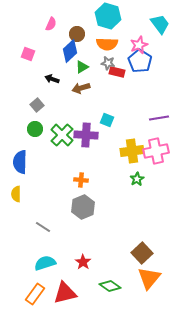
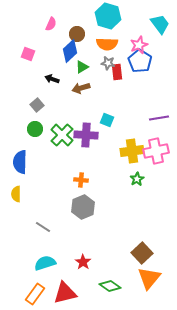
red rectangle: rotated 70 degrees clockwise
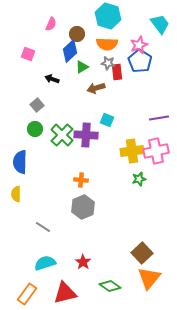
brown arrow: moved 15 px right
green star: moved 2 px right; rotated 16 degrees clockwise
orange rectangle: moved 8 px left
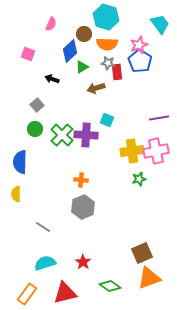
cyan hexagon: moved 2 px left, 1 px down
brown circle: moved 7 px right
brown square: rotated 20 degrees clockwise
orange triangle: rotated 30 degrees clockwise
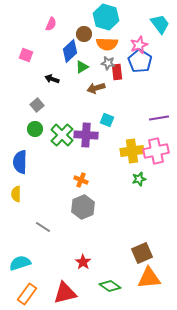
pink square: moved 2 px left, 1 px down
orange cross: rotated 16 degrees clockwise
cyan semicircle: moved 25 px left
orange triangle: rotated 15 degrees clockwise
